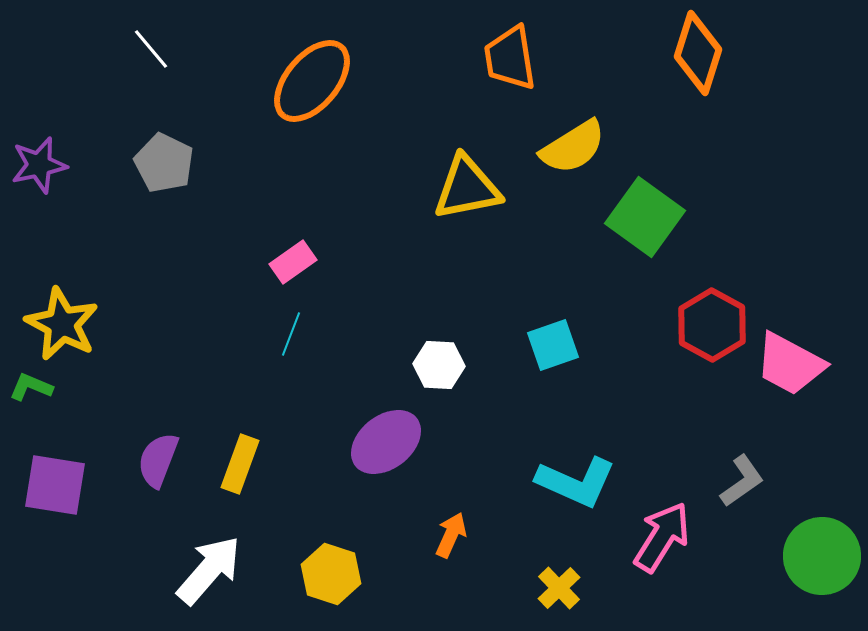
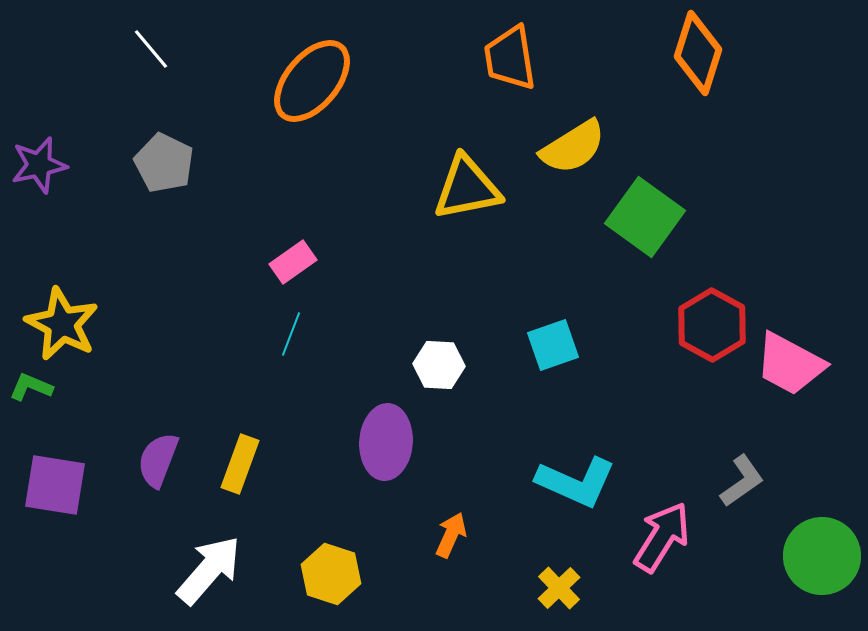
purple ellipse: rotated 48 degrees counterclockwise
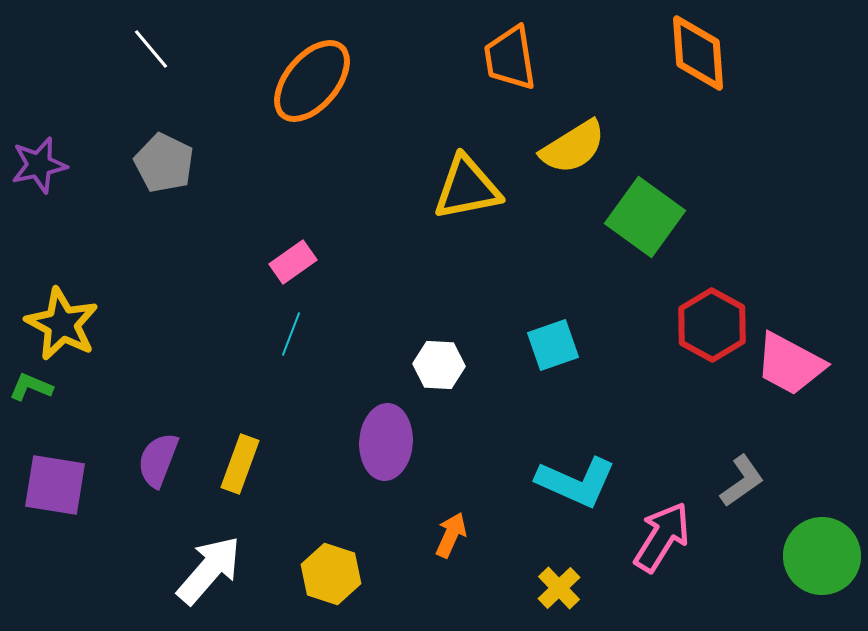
orange diamond: rotated 22 degrees counterclockwise
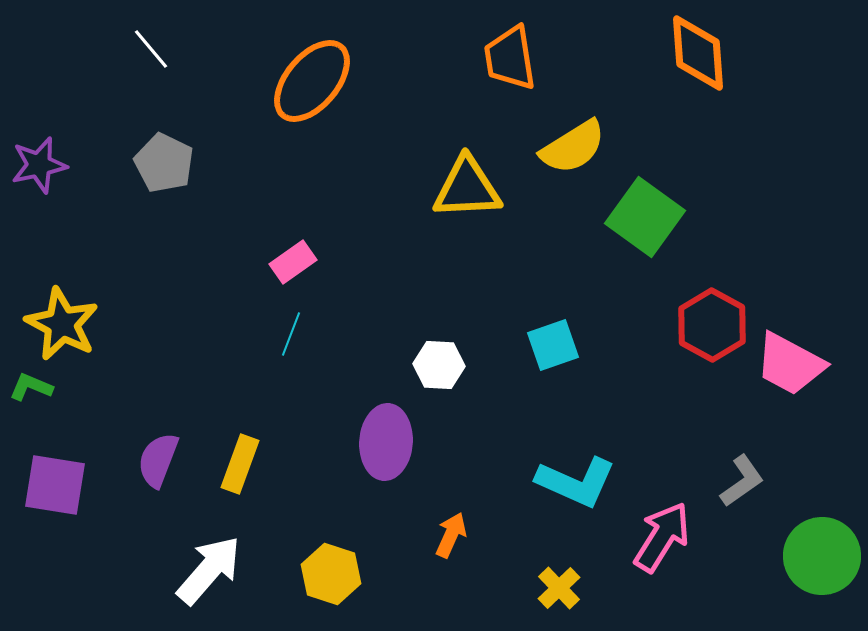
yellow triangle: rotated 8 degrees clockwise
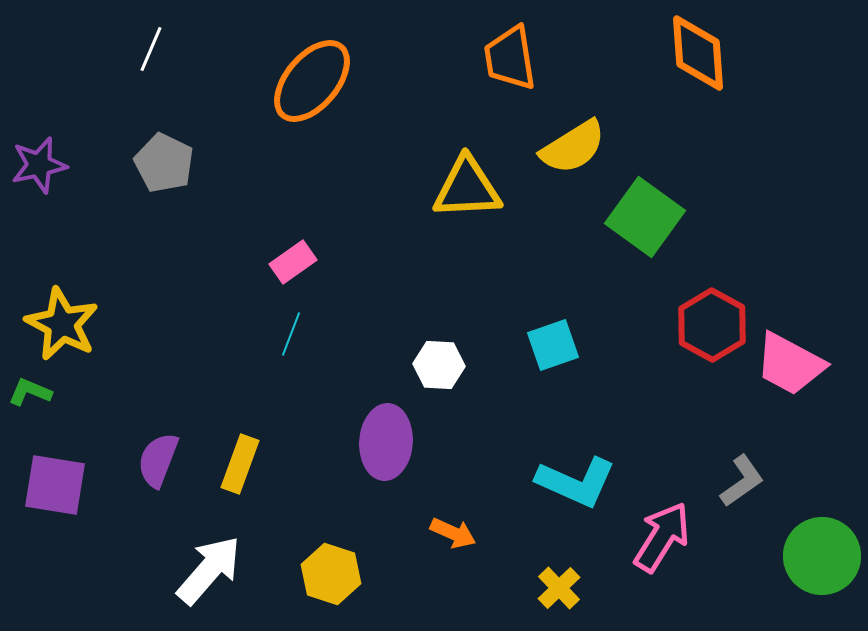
white line: rotated 63 degrees clockwise
green L-shape: moved 1 px left, 5 px down
orange arrow: moved 2 px right, 2 px up; rotated 90 degrees clockwise
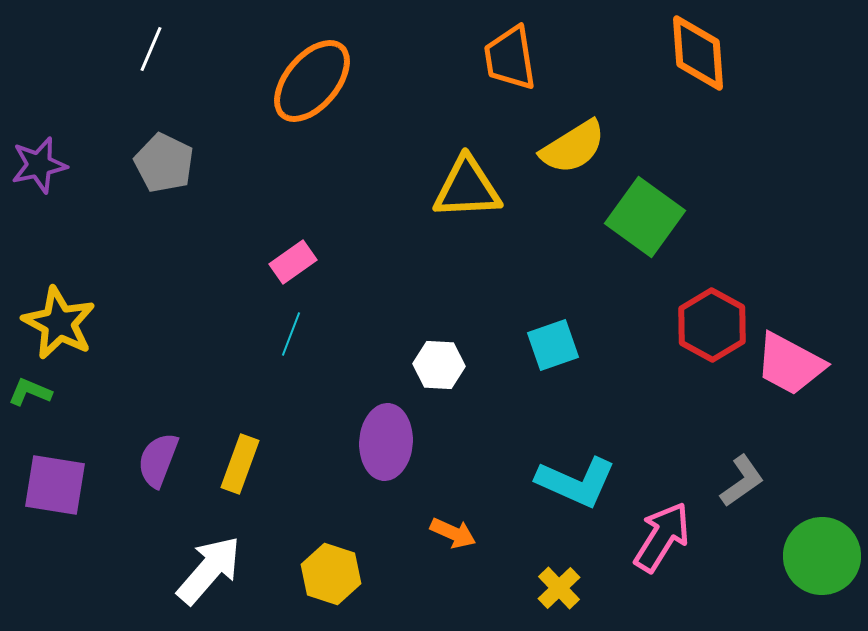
yellow star: moved 3 px left, 1 px up
